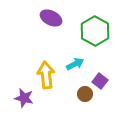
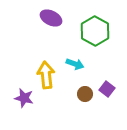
cyan arrow: rotated 48 degrees clockwise
purple square: moved 7 px right, 8 px down
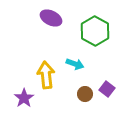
purple star: rotated 24 degrees clockwise
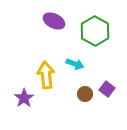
purple ellipse: moved 3 px right, 3 px down
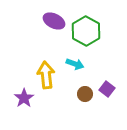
green hexagon: moved 9 px left
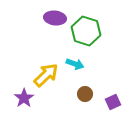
purple ellipse: moved 1 px right, 3 px up; rotated 20 degrees counterclockwise
green hexagon: rotated 12 degrees counterclockwise
yellow arrow: rotated 52 degrees clockwise
purple square: moved 6 px right, 13 px down; rotated 28 degrees clockwise
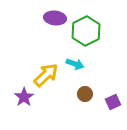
green hexagon: rotated 16 degrees clockwise
purple star: moved 1 px up
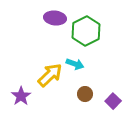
yellow arrow: moved 4 px right
purple star: moved 3 px left, 1 px up
purple square: moved 1 px up; rotated 21 degrees counterclockwise
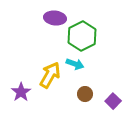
green hexagon: moved 4 px left, 5 px down
yellow arrow: rotated 16 degrees counterclockwise
purple star: moved 4 px up
